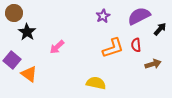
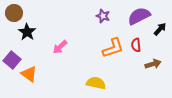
purple star: rotated 24 degrees counterclockwise
pink arrow: moved 3 px right
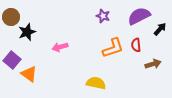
brown circle: moved 3 px left, 4 px down
black star: rotated 18 degrees clockwise
pink arrow: rotated 28 degrees clockwise
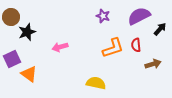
purple square: moved 1 px up; rotated 24 degrees clockwise
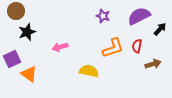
brown circle: moved 5 px right, 6 px up
red semicircle: moved 1 px right, 1 px down; rotated 16 degrees clockwise
yellow semicircle: moved 7 px left, 12 px up
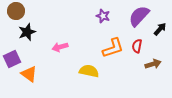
purple semicircle: rotated 20 degrees counterclockwise
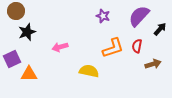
orange triangle: rotated 36 degrees counterclockwise
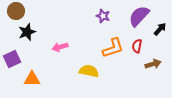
orange triangle: moved 3 px right, 5 px down
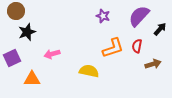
pink arrow: moved 8 px left, 7 px down
purple square: moved 1 px up
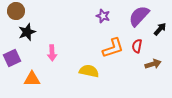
pink arrow: moved 1 px up; rotated 77 degrees counterclockwise
